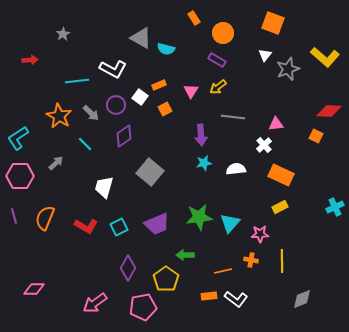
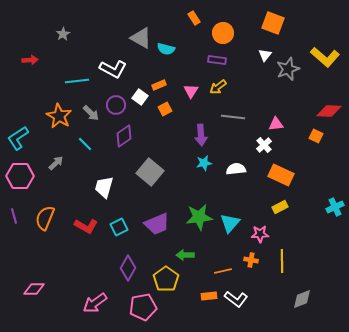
purple rectangle at (217, 60): rotated 24 degrees counterclockwise
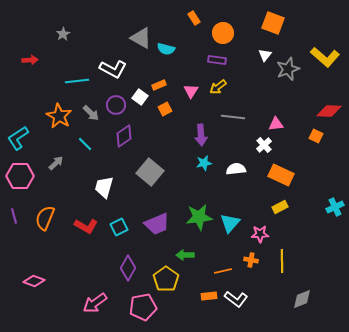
pink diamond at (34, 289): moved 8 px up; rotated 20 degrees clockwise
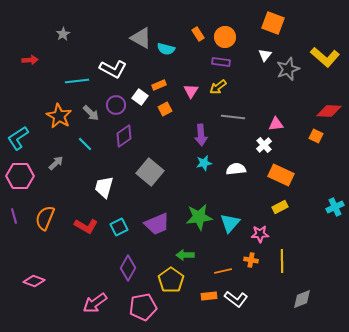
orange rectangle at (194, 18): moved 4 px right, 16 px down
orange circle at (223, 33): moved 2 px right, 4 px down
purple rectangle at (217, 60): moved 4 px right, 2 px down
yellow pentagon at (166, 279): moved 5 px right, 1 px down
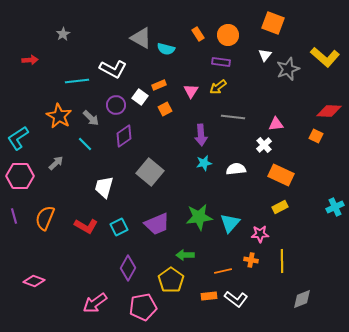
orange circle at (225, 37): moved 3 px right, 2 px up
gray arrow at (91, 113): moved 5 px down
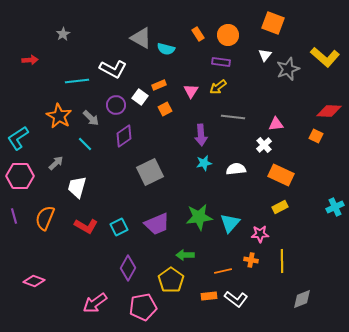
gray square at (150, 172): rotated 24 degrees clockwise
white trapezoid at (104, 187): moved 27 px left
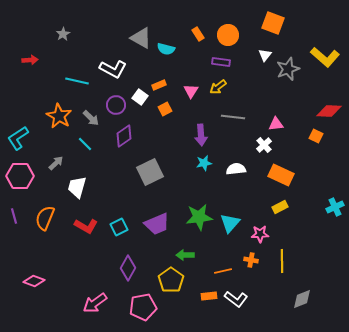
cyan line at (77, 81): rotated 20 degrees clockwise
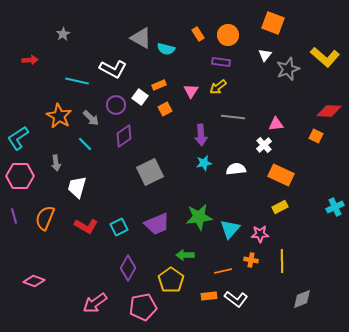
gray arrow at (56, 163): rotated 126 degrees clockwise
cyan triangle at (230, 223): moved 6 px down
